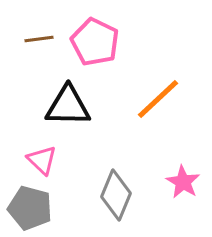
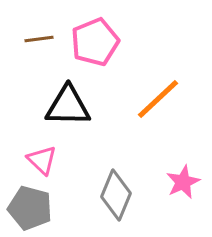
pink pentagon: rotated 24 degrees clockwise
pink star: rotated 16 degrees clockwise
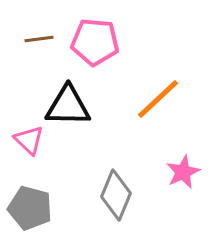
pink pentagon: rotated 27 degrees clockwise
pink triangle: moved 13 px left, 20 px up
pink star: moved 10 px up
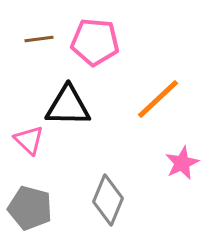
pink star: moved 1 px left, 9 px up
gray diamond: moved 8 px left, 5 px down
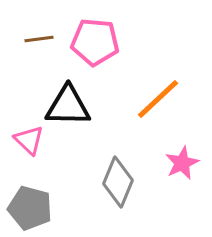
gray diamond: moved 10 px right, 18 px up
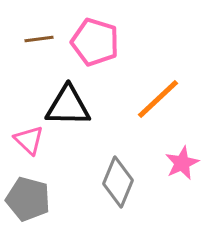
pink pentagon: rotated 12 degrees clockwise
gray pentagon: moved 2 px left, 9 px up
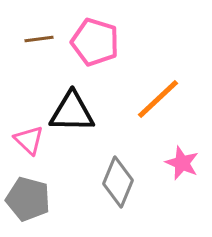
black triangle: moved 4 px right, 6 px down
pink star: rotated 24 degrees counterclockwise
